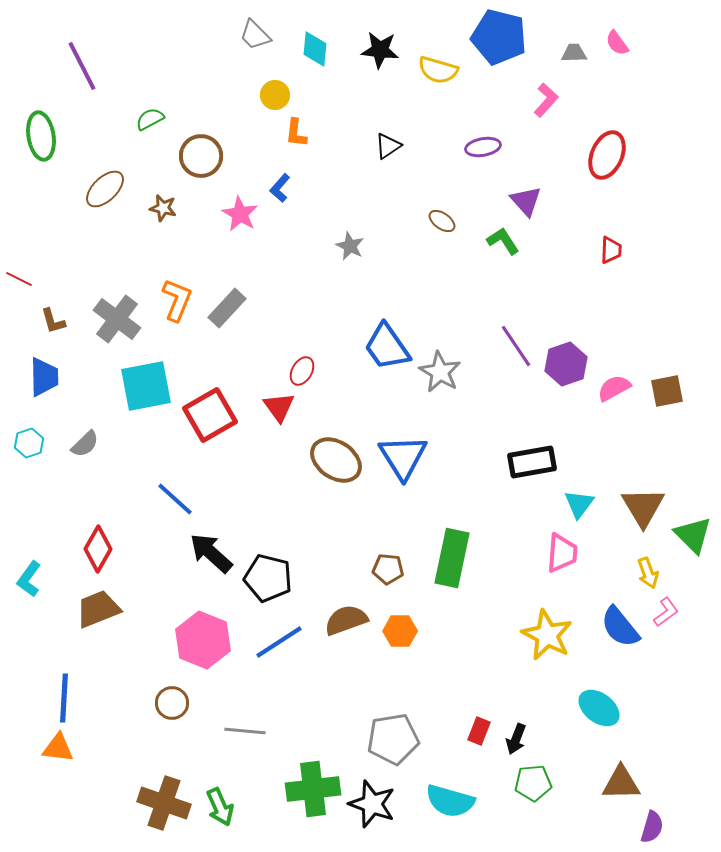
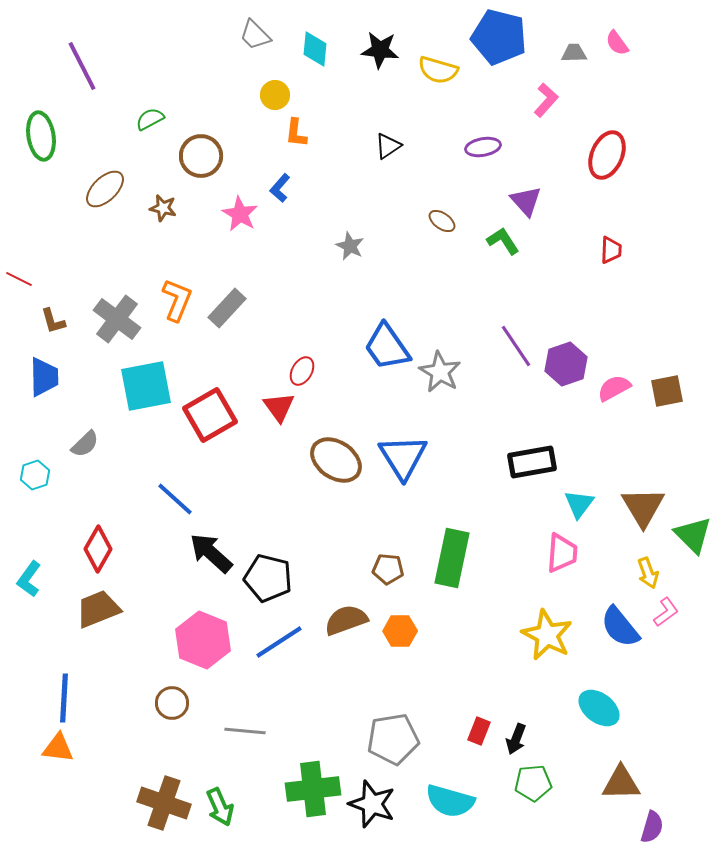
cyan hexagon at (29, 443): moved 6 px right, 32 px down
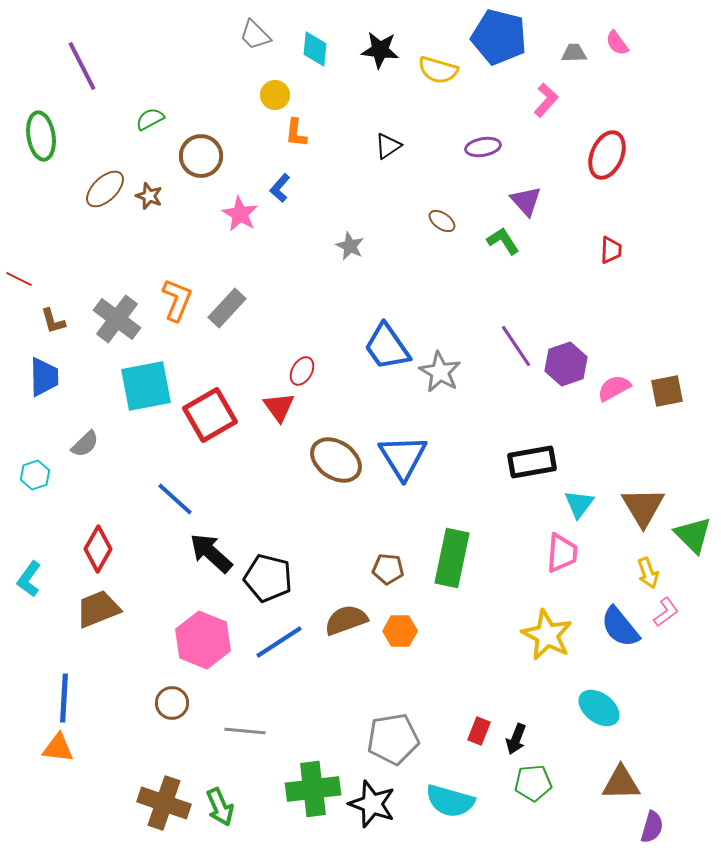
brown star at (163, 208): moved 14 px left, 12 px up; rotated 8 degrees clockwise
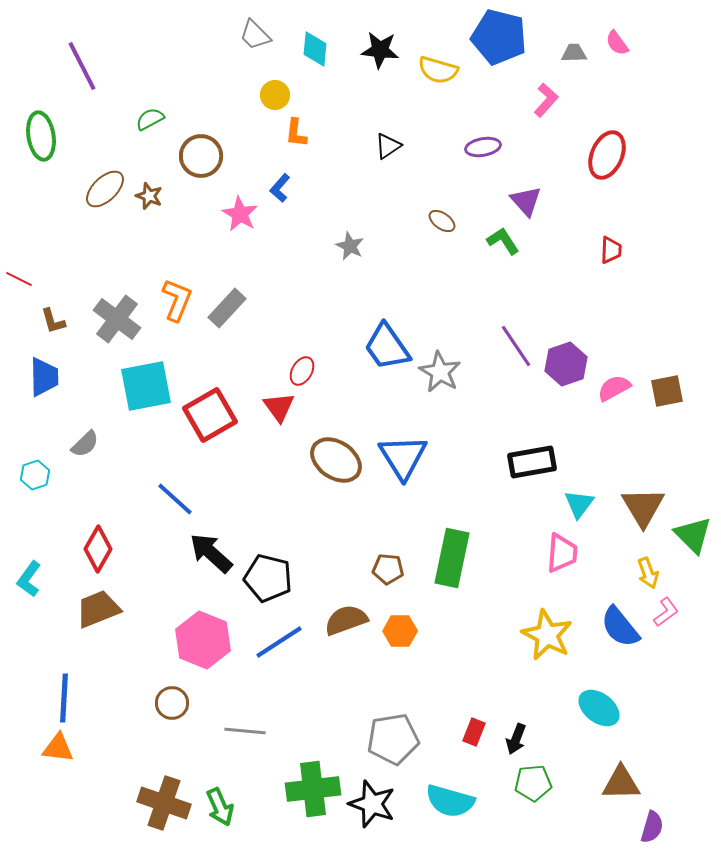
red rectangle at (479, 731): moved 5 px left, 1 px down
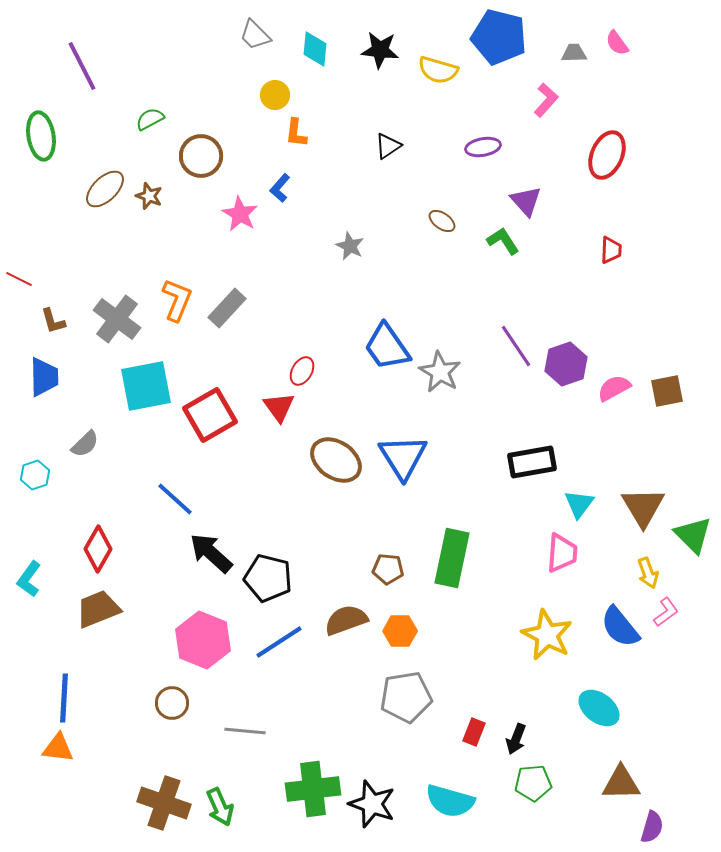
gray pentagon at (393, 739): moved 13 px right, 42 px up
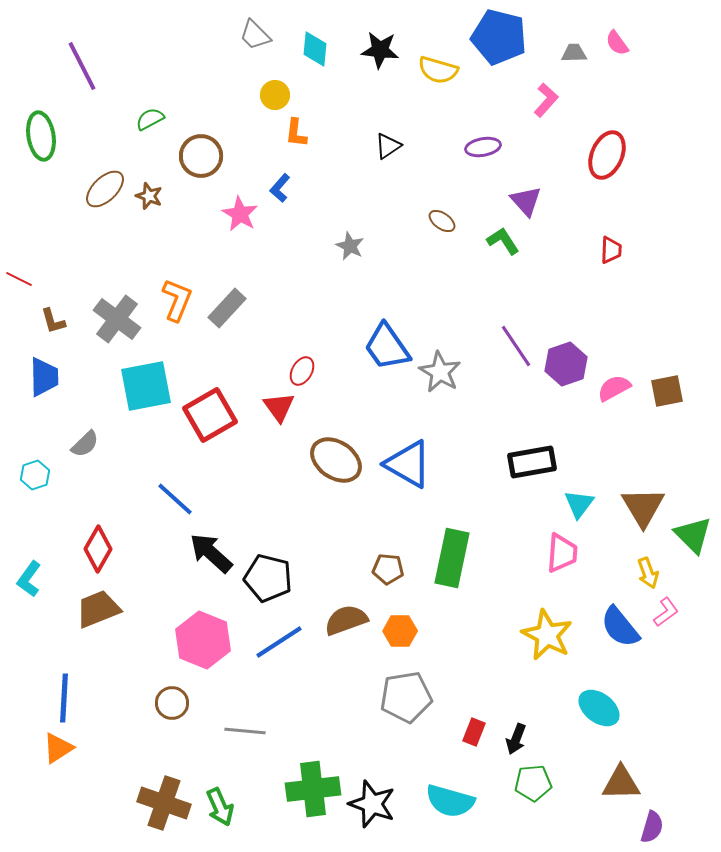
blue triangle at (403, 457): moved 5 px right, 7 px down; rotated 28 degrees counterclockwise
orange triangle at (58, 748): rotated 40 degrees counterclockwise
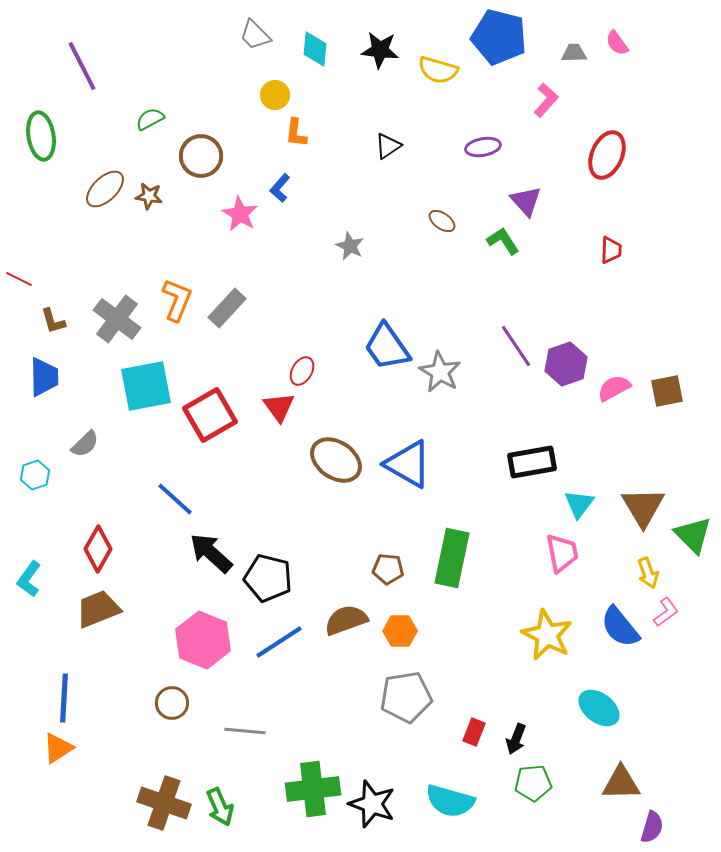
brown star at (149, 196): rotated 12 degrees counterclockwise
pink trapezoid at (562, 553): rotated 15 degrees counterclockwise
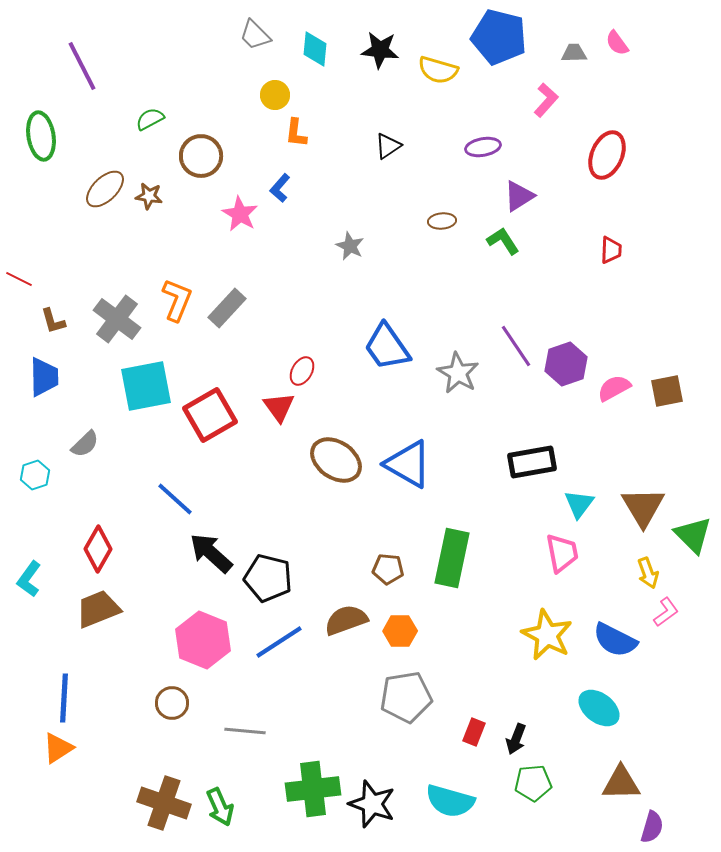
purple triangle at (526, 201): moved 7 px left, 5 px up; rotated 40 degrees clockwise
brown ellipse at (442, 221): rotated 40 degrees counterclockwise
gray star at (440, 372): moved 18 px right, 1 px down
blue semicircle at (620, 627): moved 5 px left, 13 px down; rotated 24 degrees counterclockwise
